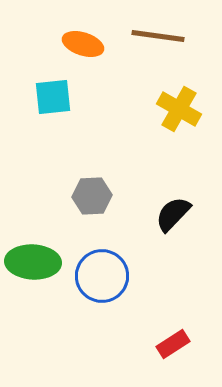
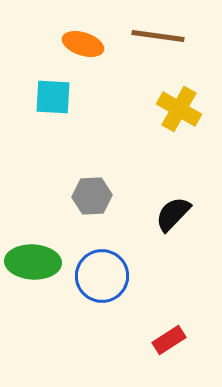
cyan square: rotated 9 degrees clockwise
red rectangle: moved 4 px left, 4 px up
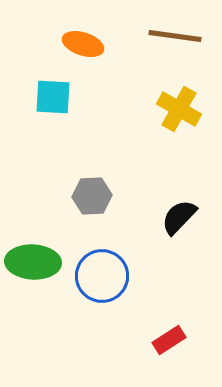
brown line: moved 17 px right
black semicircle: moved 6 px right, 3 px down
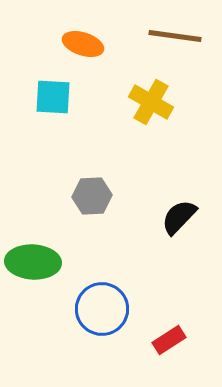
yellow cross: moved 28 px left, 7 px up
blue circle: moved 33 px down
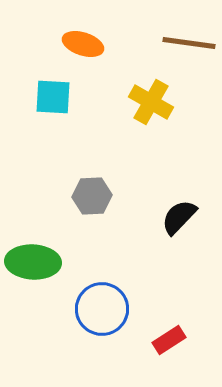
brown line: moved 14 px right, 7 px down
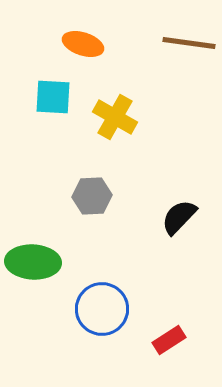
yellow cross: moved 36 px left, 15 px down
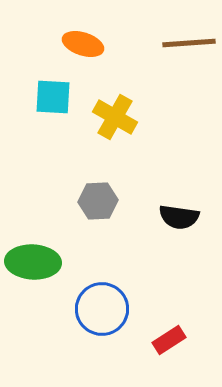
brown line: rotated 12 degrees counterclockwise
gray hexagon: moved 6 px right, 5 px down
black semicircle: rotated 126 degrees counterclockwise
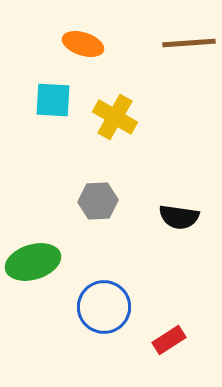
cyan square: moved 3 px down
green ellipse: rotated 20 degrees counterclockwise
blue circle: moved 2 px right, 2 px up
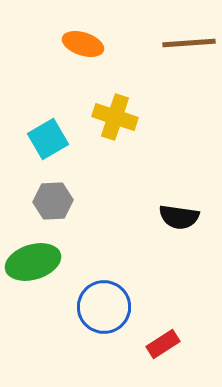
cyan square: moved 5 px left, 39 px down; rotated 33 degrees counterclockwise
yellow cross: rotated 12 degrees counterclockwise
gray hexagon: moved 45 px left
red rectangle: moved 6 px left, 4 px down
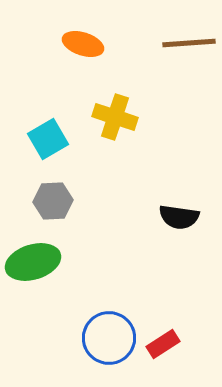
blue circle: moved 5 px right, 31 px down
